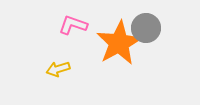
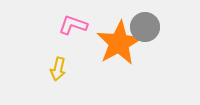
gray circle: moved 1 px left, 1 px up
yellow arrow: rotated 60 degrees counterclockwise
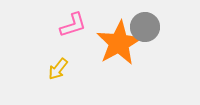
pink L-shape: rotated 144 degrees clockwise
yellow arrow: rotated 25 degrees clockwise
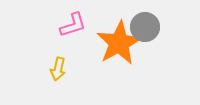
yellow arrow: rotated 25 degrees counterclockwise
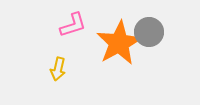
gray circle: moved 4 px right, 5 px down
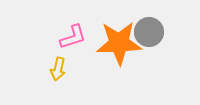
pink L-shape: moved 12 px down
orange star: rotated 27 degrees clockwise
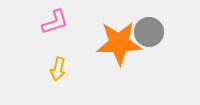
pink L-shape: moved 18 px left, 15 px up
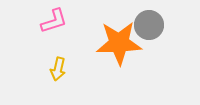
pink L-shape: moved 1 px left, 1 px up
gray circle: moved 7 px up
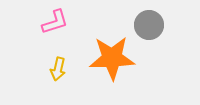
pink L-shape: moved 1 px right, 1 px down
orange star: moved 7 px left, 15 px down
